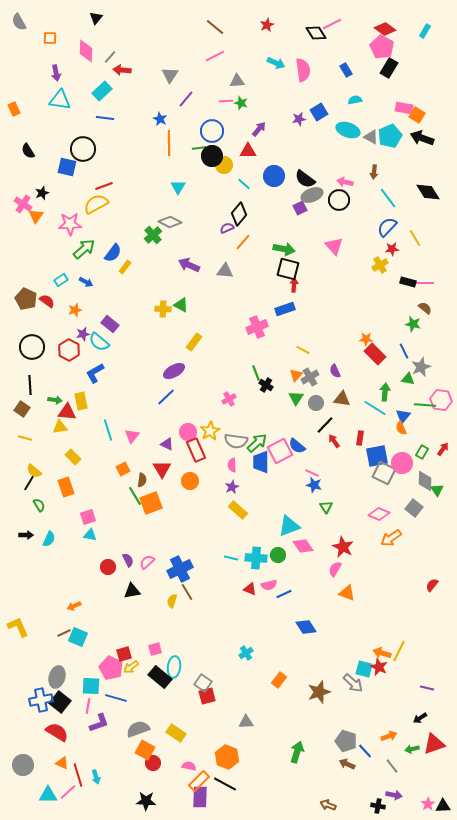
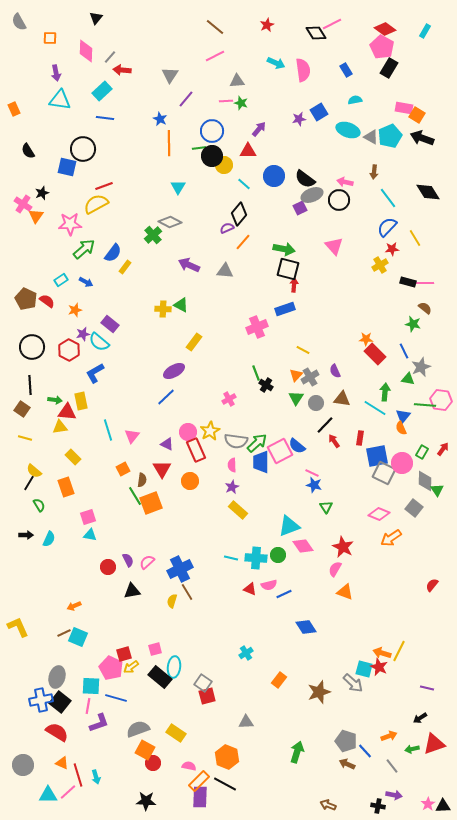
orange triangle at (347, 593): moved 2 px left, 1 px up
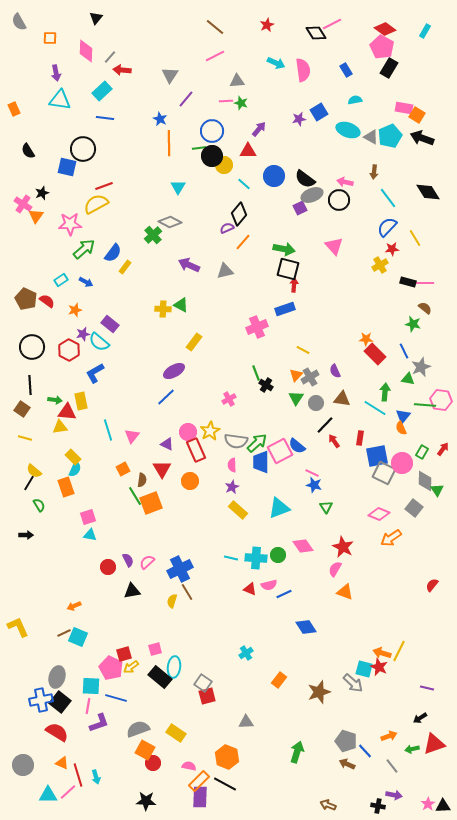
gray triangle at (225, 271): rotated 18 degrees counterclockwise
cyan triangle at (289, 526): moved 10 px left, 18 px up
cyan semicircle at (49, 539): moved 26 px right, 70 px up
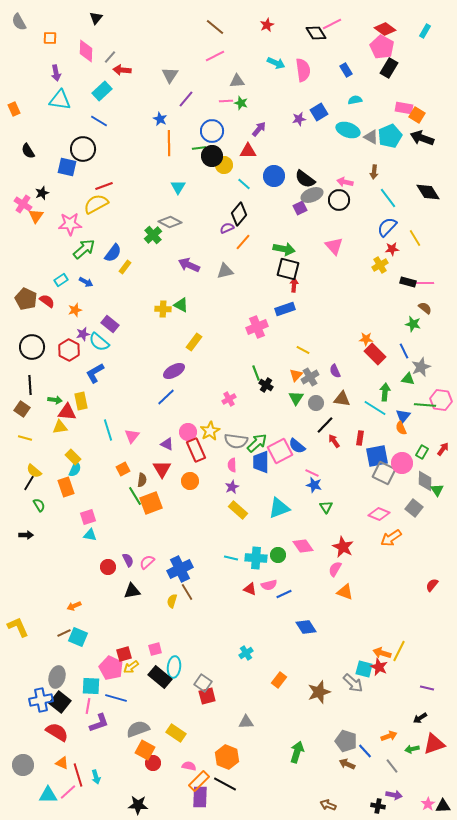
blue line at (105, 118): moved 6 px left, 3 px down; rotated 24 degrees clockwise
black star at (146, 801): moved 8 px left, 4 px down
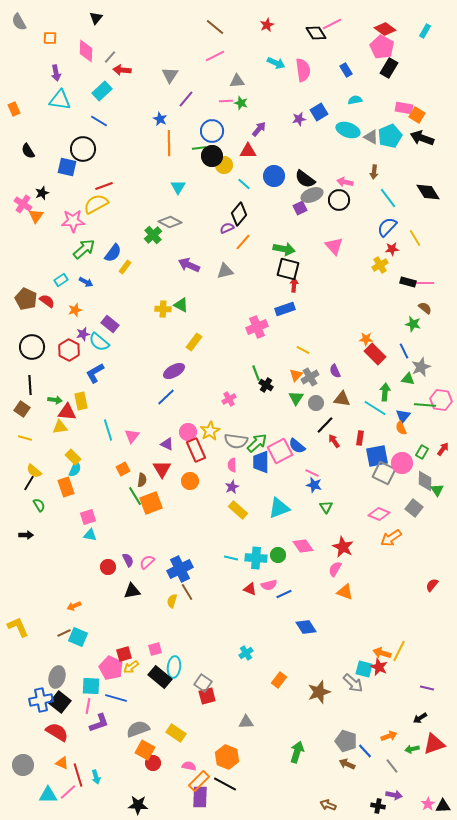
pink star at (70, 224): moved 3 px right, 3 px up
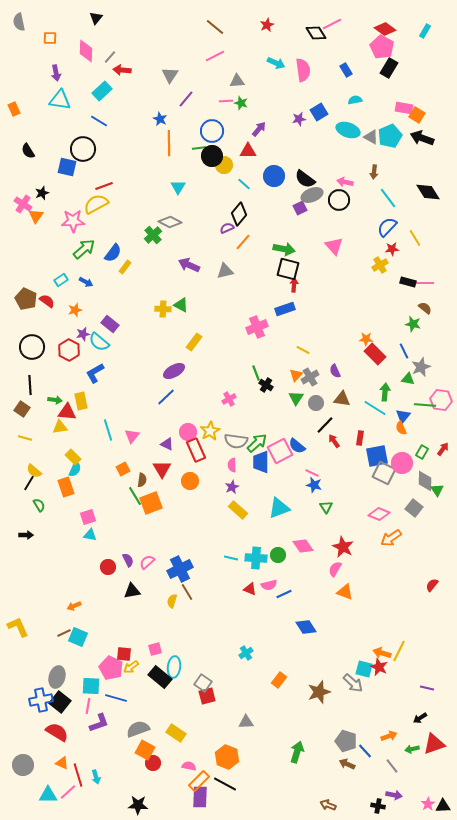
gray semicircle at (19, 22): rotated 18 degrees clockwise
red square at (124, 654): rotated 21 degrees clockwise
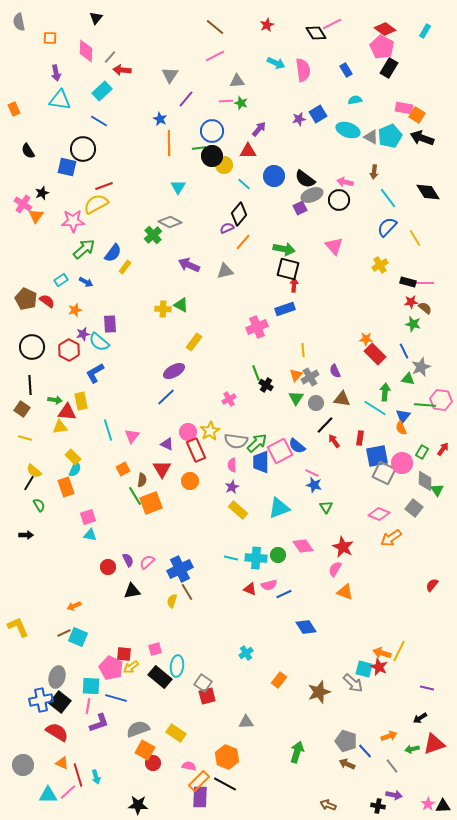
blue square at (319, 112): moved 1 px left, 2 px down
red star at (392, 249): moved 19 px right, 53 px down
purple rectangle at (110, 324): rotated 48 degrees clockwise
yellow line at (303, 350): rotated 56 degrees clockwise
cyan ellipse at (174, 667): moved 3 px right, 1 px up
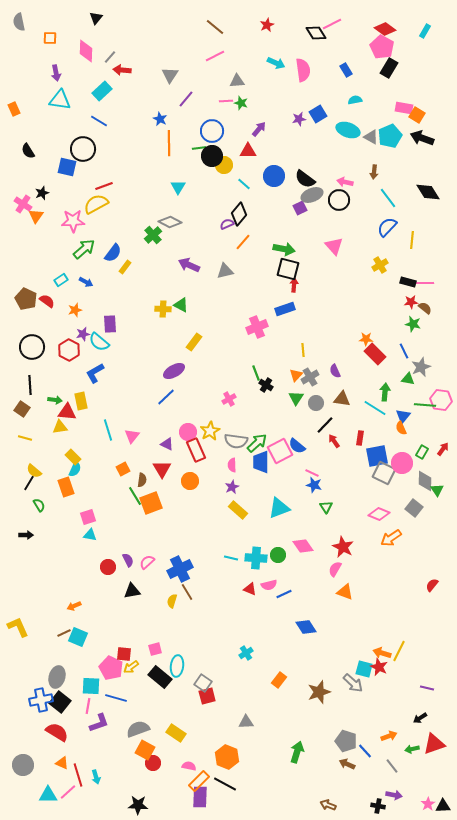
purple semicircle at (227, 228): moved 4 px up
yellow line at (415, 238): moved 3 px left, 2 px down; rotated 36 degrees clockwise
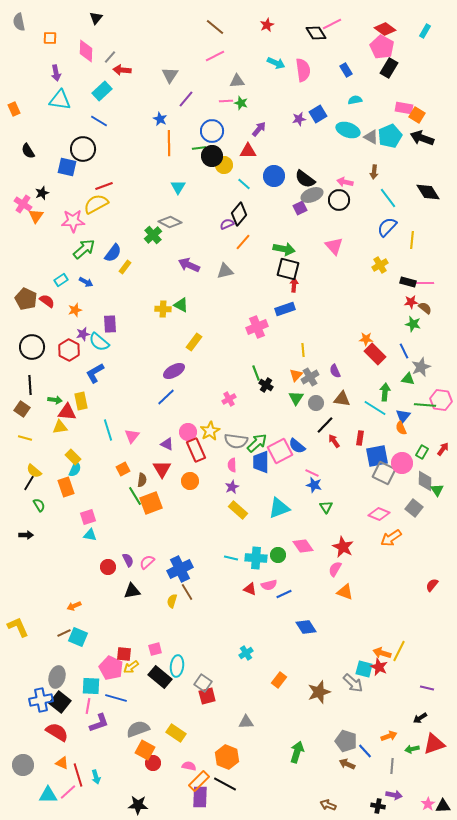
gray line at (392, 766): rotated 42 degrees clockwise
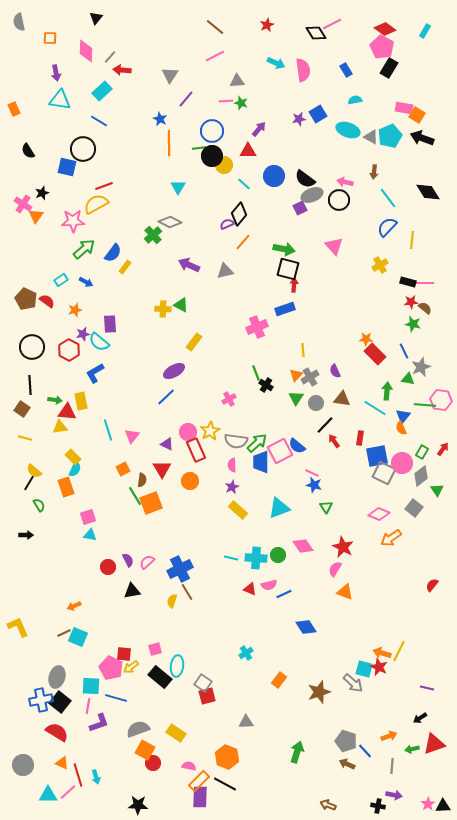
green arrow at (385, 392): moved 2 px right, 1 px up
gray diamond at (425, 481): moved 4 px left, 5 px up; rotated 50 degrees clockwise
